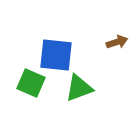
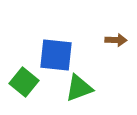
brown arrow: moved 1 px left, 2 px up; rotated 20 degrees clockwise
green square: moved 7 px left, 1 px up; rotated 16 degrees clockwise
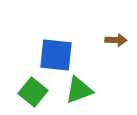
green square: moved 9 px right, 10 px down
green triangle: moved 2 px down
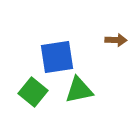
blue square: moved 1 px right, 2 px down; rotated 15 degrees counterclockwise
green triangle: rotated 8 degrees clockwise
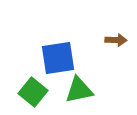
blue square: moved 1 px right, 1 px down
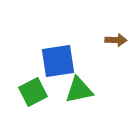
blue square: moved 3 px down
green square: rotated 24 degrees clockwise
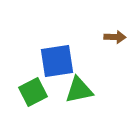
brown arrow: moved 1 px left, 3 px up
blue square: moved 1 px left
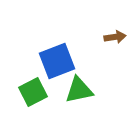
brown arrow: rotated 10 degrees counterclockwise
blue square: rotated 12 degrees counterclockwise
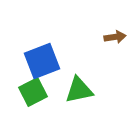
blue square: moved 15 px left
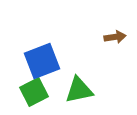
green square: moved 1 px right
